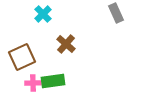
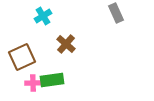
cyan cross: moved 2 px down; rotated 12 degrees clockwise
green rectangle: moved 1 px left, 1 px up
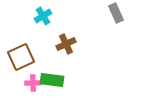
brown cross: rotated 24 degrees clockwise
brown square: moved 1 px left
green rectangle: rotated 15 degrees clockwise
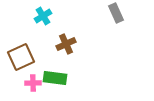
green rectangle: moved 3 px right, 2 px up
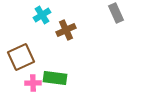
cyan cross: moved 1 px left, 1 px up
brown cross: moved 14 px up
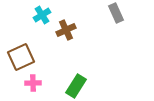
green rectangle: moved 21 px right, 8 px down; rotated 65 degrees counterclockwise
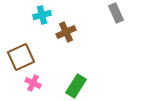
cyan cross: rotated 18 degrees clockwise
brown cross: moved 2 px down
pink cross: rotated 28 degrees clockwise
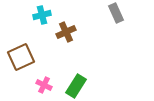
pink cross: moved 11 px right, 2 px down
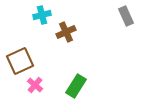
gray rectangle: moved 10 px right, 3 px down
brown square: moved 1 px left, 4 px down
pink cross: moved 9 px left; rotated 14 degrees clockwise
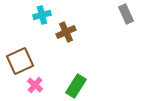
gray rectangle: moved 2 px up
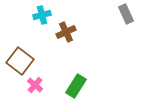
brown square: rotated 28 degrees counterclockwise
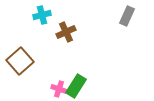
gray rectangle: moved 1 px right, 2 px down; rotated 48 degrees clockwise
brown square: rotated 12 degrees clockwise
pink cross: moved 24 px right, 4 px down; rotated 21 degrees counterclockwise
